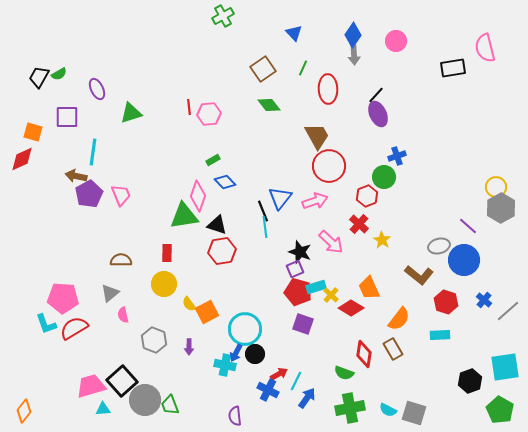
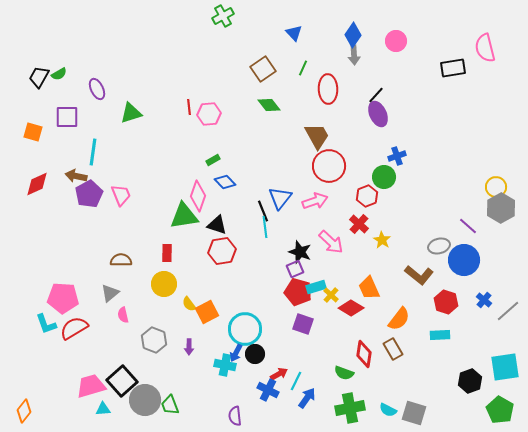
red diamond at (22, 159): moved 15 px right, 25 px down
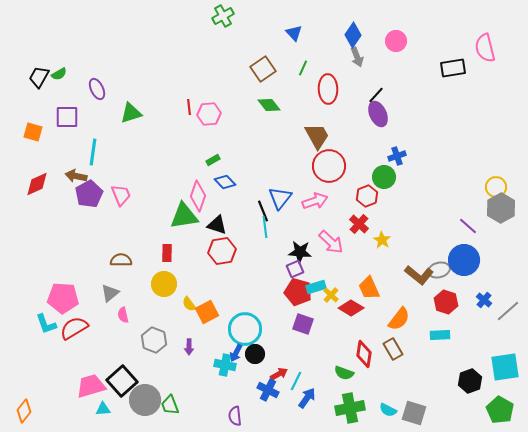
gray arrow at (354, 55): moved 3 px right, 2 px down; rotated 18 degrees counterclockwise
gray ellipse at (439, 246): moved 24 px down
black star at (300, 252): rotated 15 degrees counterclockwise
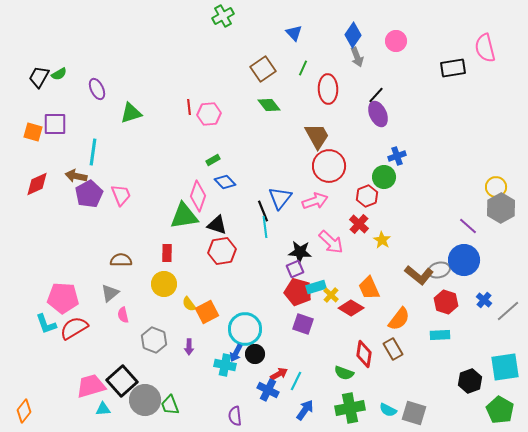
purple square at (67, 117): moved 12 px left, 7 px down
blue arrow at (307, 398): moved 2 px left, 12 px down
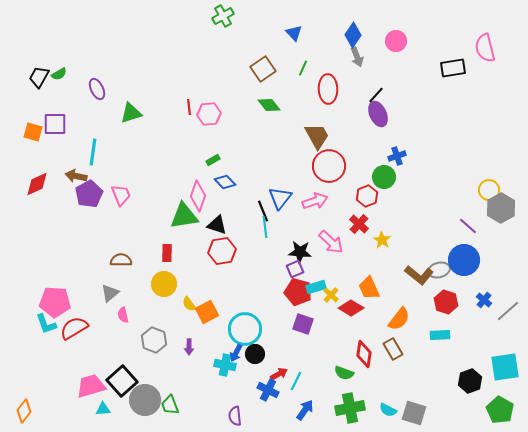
yellow circle at (496, 187): moved 7 px left, 3 px down
pink pentagon at (63, 298): moved 8 px left, 4 px down
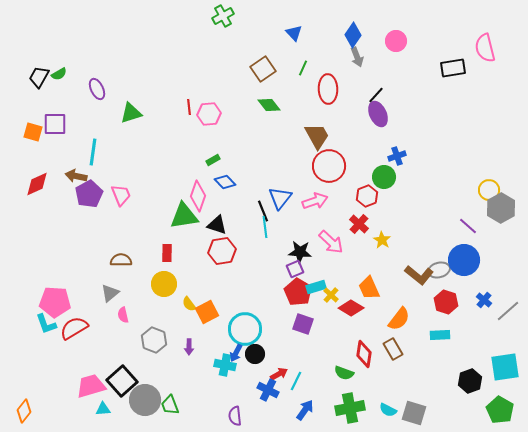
red pentagon at (298, 292): rotated 16 degrees clockwise
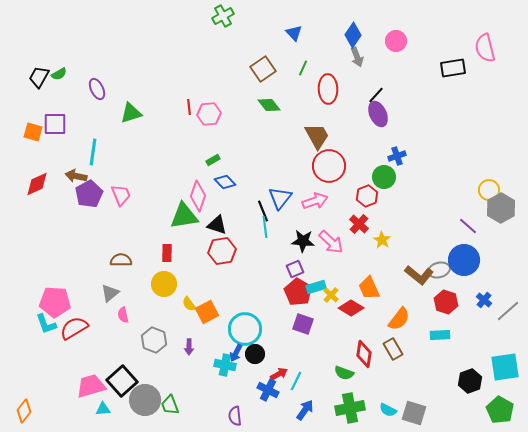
black star at (300, 252): moved 3 px right, 11 px up
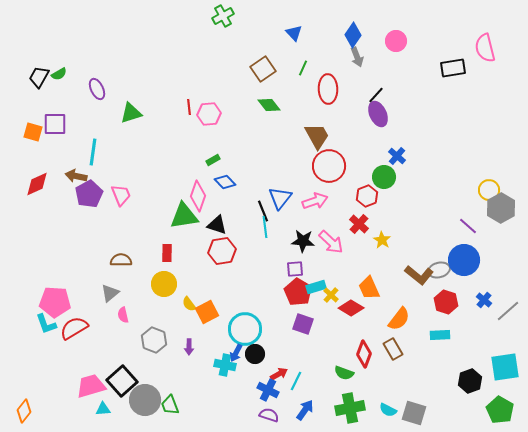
blue cross at (397, 156): rotated 30 degrees counterclockwise
purple square at (295, 269): rotated 18 degrees clockwise
red diamond at (364, 354): rotated 12 degrees clockwise
purple semicircle at (235, 416): moved 34 px right, 1 px up; rotated 114 degrees clockwise
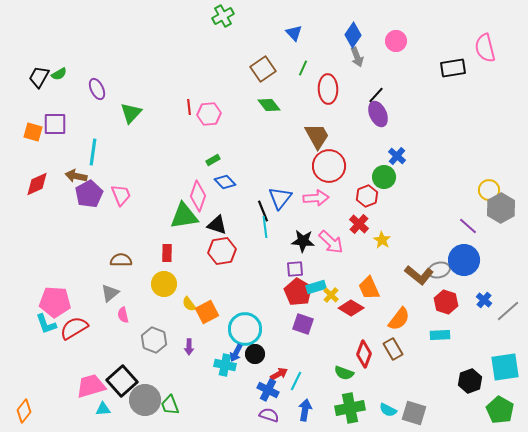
green triangle at (131, 113): rotated 30 degrees counterclockwise
pink arrow at (315, 201): moved 1 px right, 3 px up; rotated 15 degrees clockwise
blue arrow at (305, 410): rotated 25 degrees counterclockwise
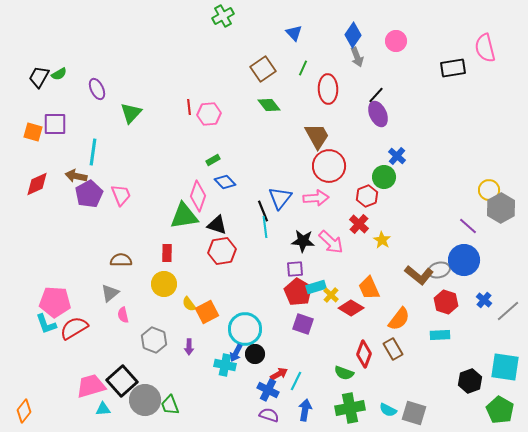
cyan square at (505, 367): rotated 16 degrees clockwise
